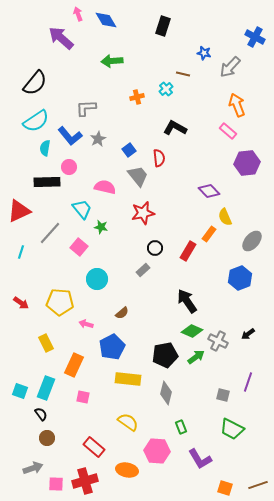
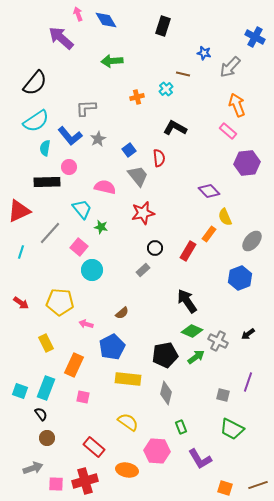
cyan circle at (97, 279): moved 5 px left, 9 px up
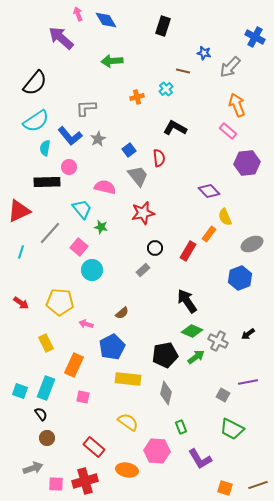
brown line at (183, 74): moved 3 px up
gray ellipse at (252, 241): moved 3 px down; rotated 25 degrees clockwise
purple line at (248, 382): rotated 60 degrees clockwise
gray square at (223, 395): rotated 16 degrees clockwise
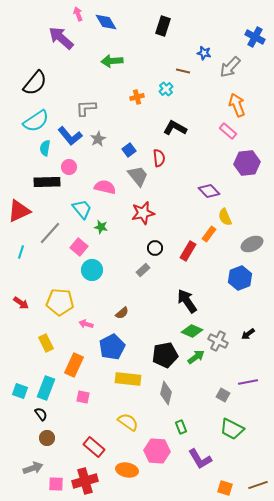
blue diamond at (106, 20): moved 2 px down
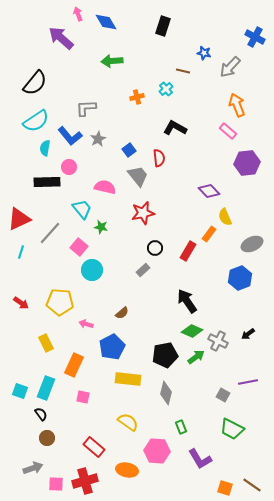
red triangle at (19, 211): moved 8 px down
brown line at (258, 485): moved 6 px left; rotated 54 degrees clockwise
